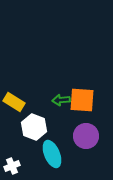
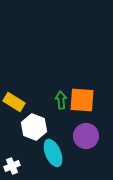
green arrow: rotated 90 degrees clockwise
cyan ellipse: moved 1 px right, 1 px up
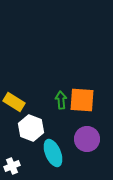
white hexagon: moved 3 px left, 1 px down
purple circle: moved 1 px right, 3 px down
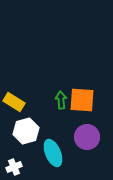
white hexagon: moved 5 px left, 3 px down; rotated 25 degrees clockwise
purple circle: moved 2 px up
white cross: moved 2 px right, 1 px down
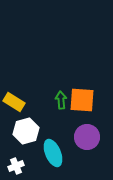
white cross: moved 2 px right, 1 px up
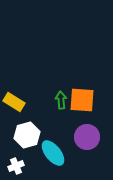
white hexagon: moved 1 px right, 4 px down
cyan ellipse: rotated 16 degrees counterclockwise
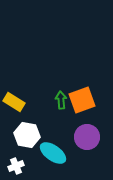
orange square: rotated 24 degrees counterclockwise
white hexagon: rotated 25 degrees clockwise
cyan ellipse: rotated 16 degrees counterclockwise
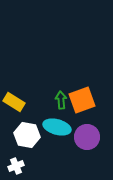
cyan ellipse: moved 4 px right, 26 px up; rotated 20 degrees counterclockwise
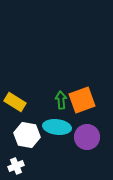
yellow rectangle: moved 1 px right
cyan ellipse: rotated 8 degrees counterclockwise
